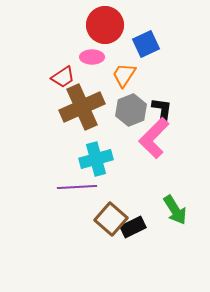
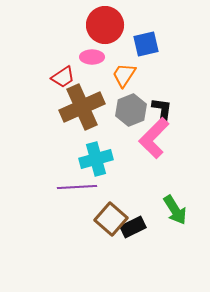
blue square: rotated 12 degrees clockwise
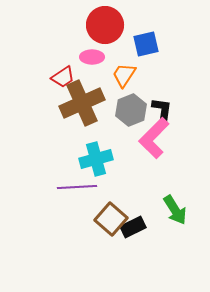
brown cross: moved 4 px up
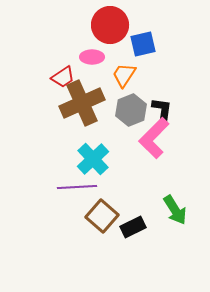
red circle: moved 5 px right
blue square: moved 3 px left
cyan cross: moved 3 px left; rotated 28 degrees counterclockwise
brown square: moved 9 px left, 3 px up
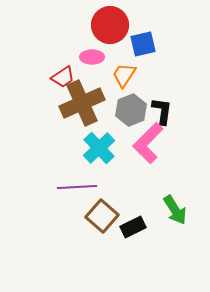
pink L-shape: moved 6 px left, 5 px down
cyan cross: moved 6 px right, 11 px up
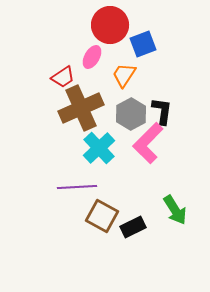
blue square: rotated 8 degrees counterclockwise
pink ellipse: rotated 60 degrees counterclockwise
brown cross: moved 1 px left, 5 px down
gray hexagon: moved 4 px down; rotated 8 degrees counterclockwise
brown square: rotated 12 degrees counterclockwise
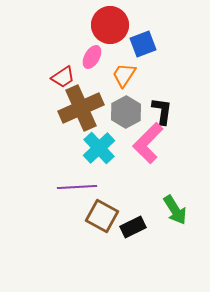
gray hexagon: moved 5 px left, 2 px up
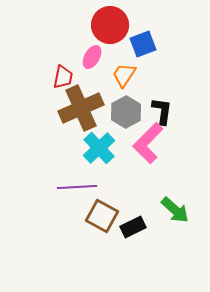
red trapezoid: rotated 45 degrees counterclockwise
green arrow: rotated 16 degrees counterclockwise
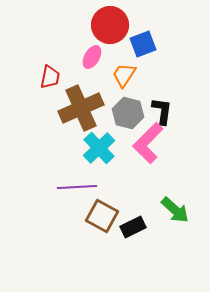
red trapezoid: moved 13 px left
gray hexagon: moved 2 px right, 1 px down; rotated 16 degrees counterclockwise
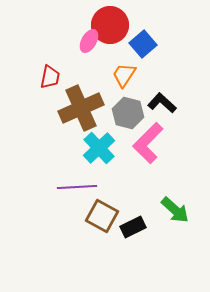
blue square: rotated 20 degrees counterclockwise
pink ellipse: moved 3 px left, 16 px up
black L-shape: moved 8 px up; rotated 56 degrees counterclockwise
